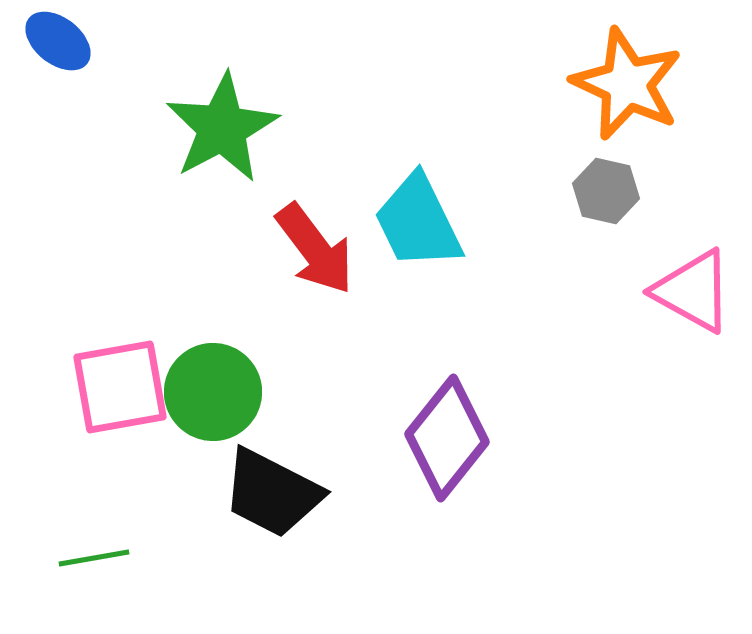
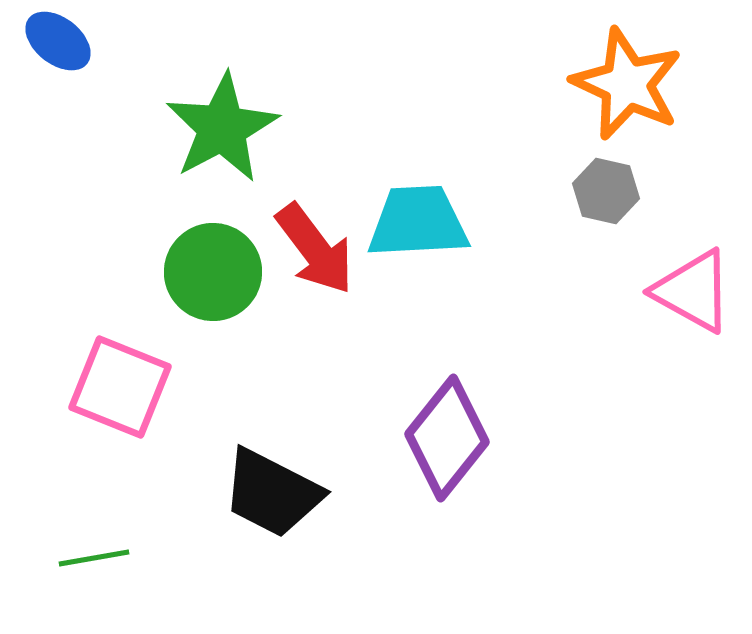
cyan trapezoid: rotated 113 degrees clockwise
pink square: rotated 32 degrees clockwise
green circle: moved 120 px up
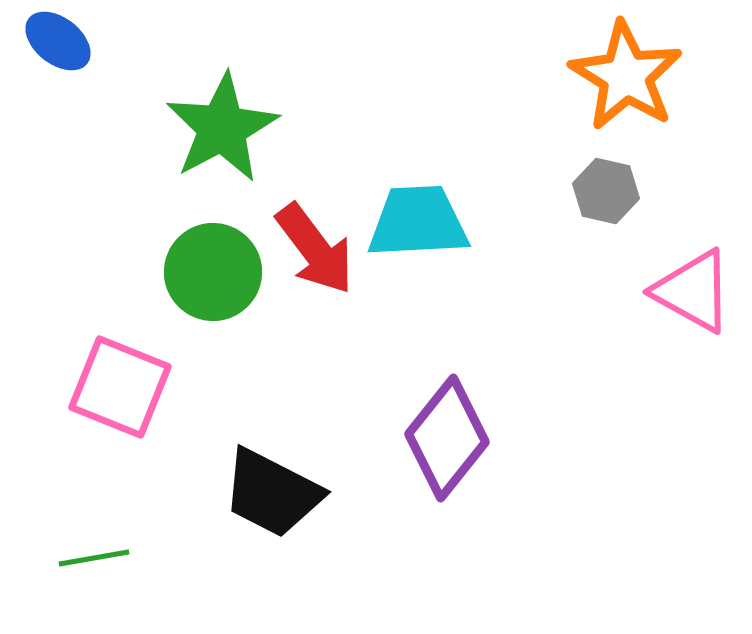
orange star: moved 1 px left, 8 px up; rotated 7 degrees clockwise
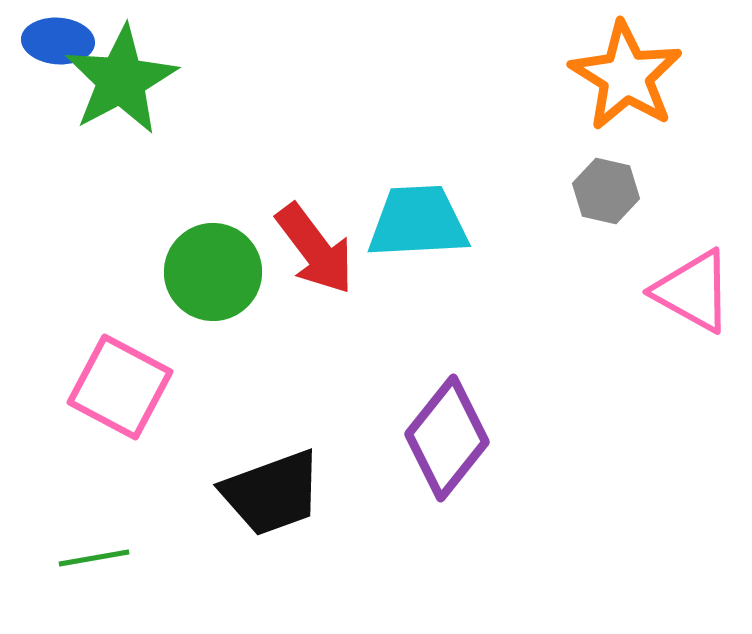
blue ellipse: rotated 34 degrees counterclockwise
green star: moved 101 px left, 48 px up
pink square: rotated 6 degrees clockwise
black trapezoid: rotated 47 degrees counterclockwise
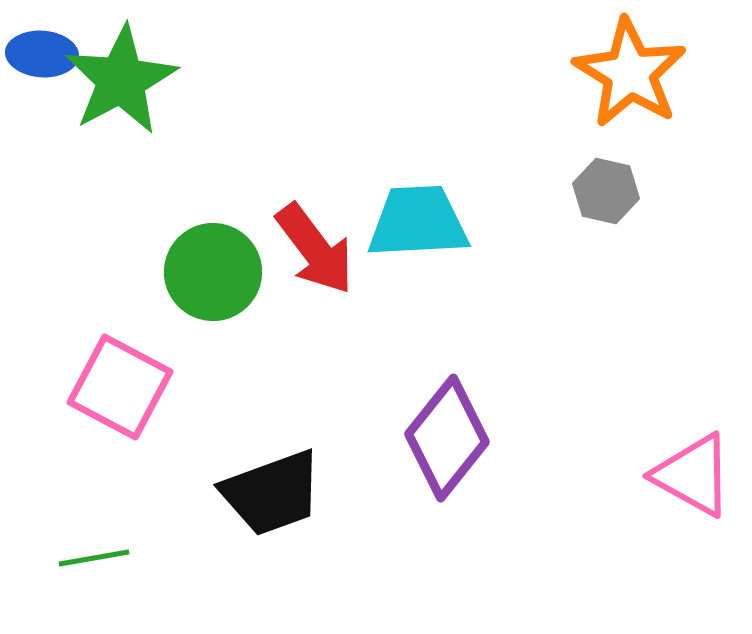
blue ellipse: moved 16 px left, 13 px down
orange star: moved 4 px right, 3 px up
pink triangle: moved 184 px down
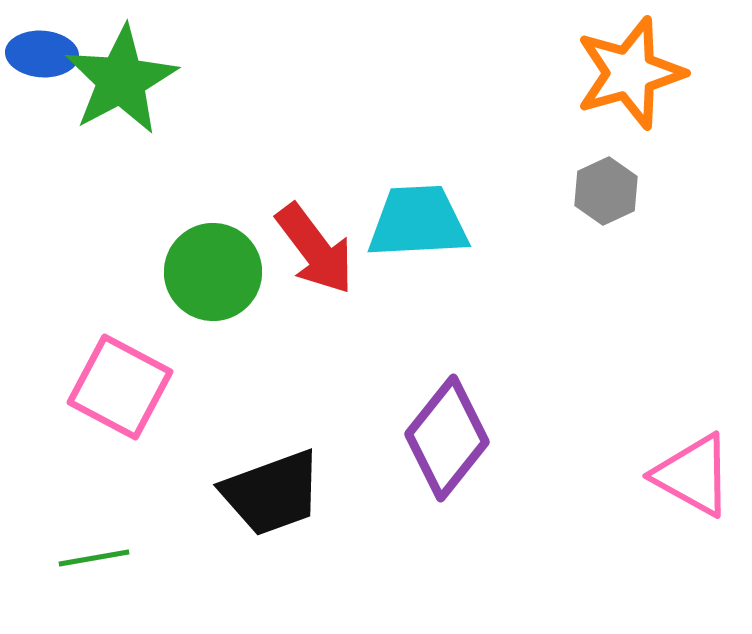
orange star: rotated 24 degrees clockwise
gray hexagon: rotated 22 degrees clockwise
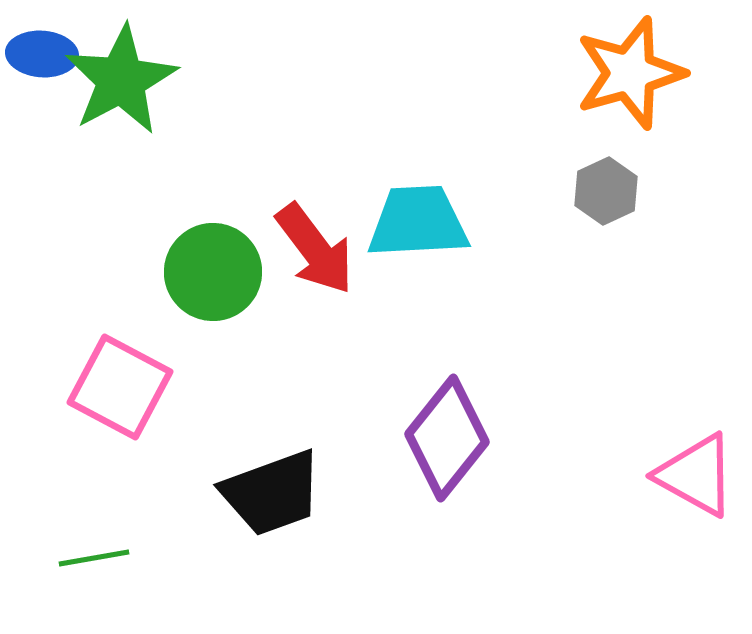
pink triangle: moved 3 px right
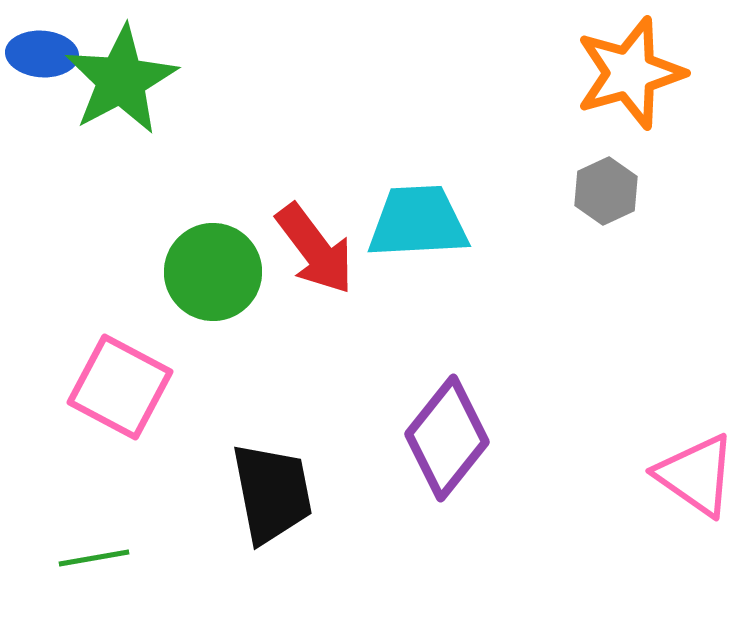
pink triangle: rotated 6 degrees clockwise
black trapezoid: rotated 81 degrees counterclockwise
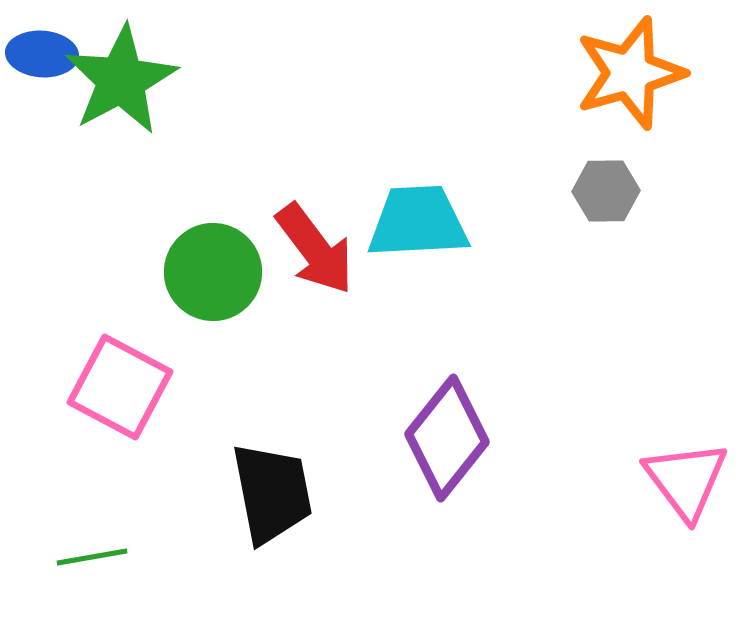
gray hexagon: rotated 24 degrees clockwise
pink triangle: moved 10 px left, 5 px down; rotated 18 degrees clockwise
green line: moved 2 px left, 1 px up
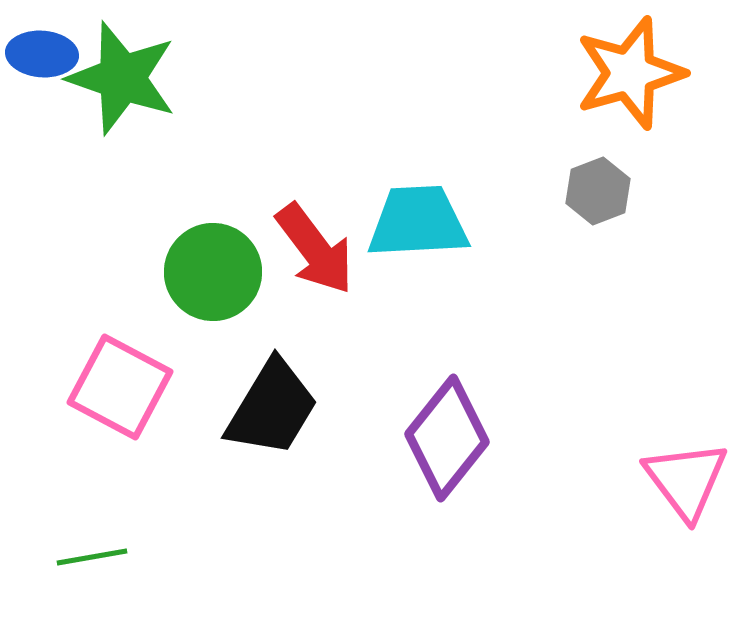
green star: moved 1 px right, 2 px up; rotated 25 degrees counterclockwise
gray hexagon: moved 8 px left; rotated 20 degrees counterclockwise
black trapezoid: moved 85 px up; rotated 42 degrees clockwise
